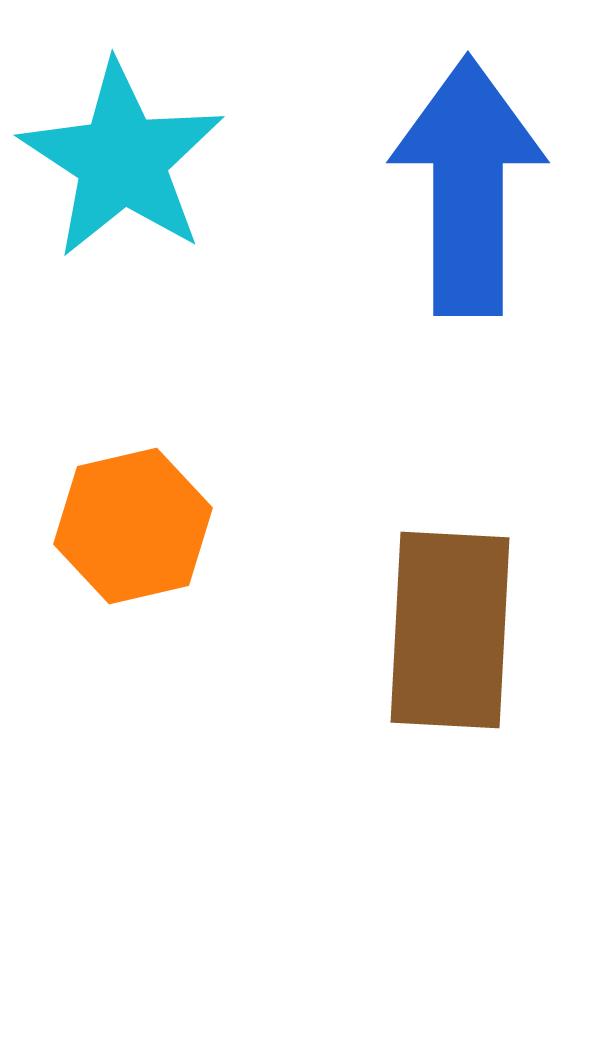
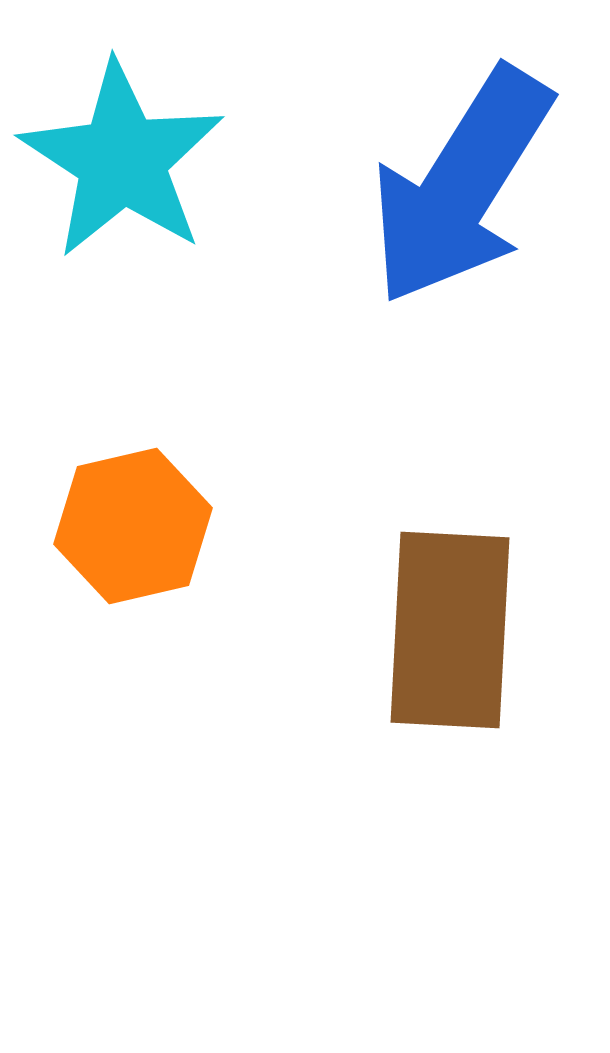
blue arrow: moved 7 px left; rotated 148 degrees counterclockwise
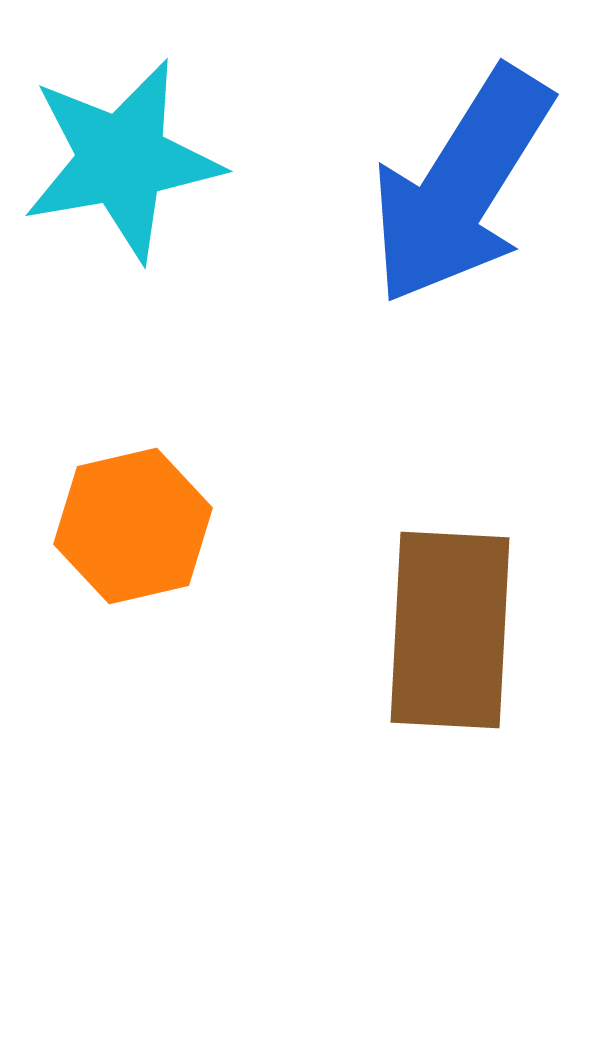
cyan star: rotated 29 degrees clockwise
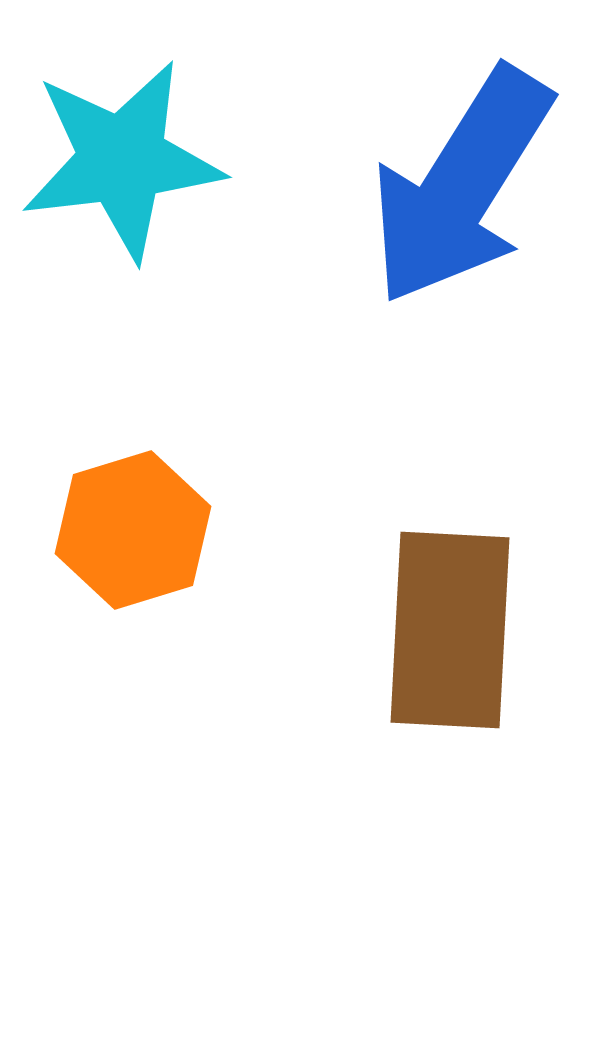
cyan star: rotated 3 degrees clockwise
orange hexagon: moved 4 px down; rotated 4 degrees counterclockwise
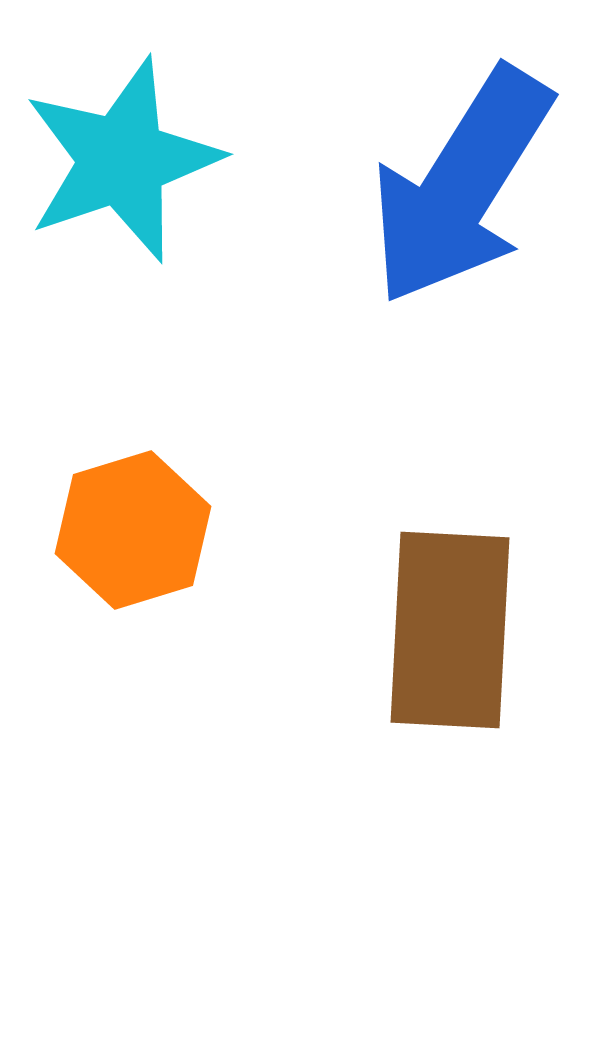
cyan star: rotated 12 degrees counterclockwise
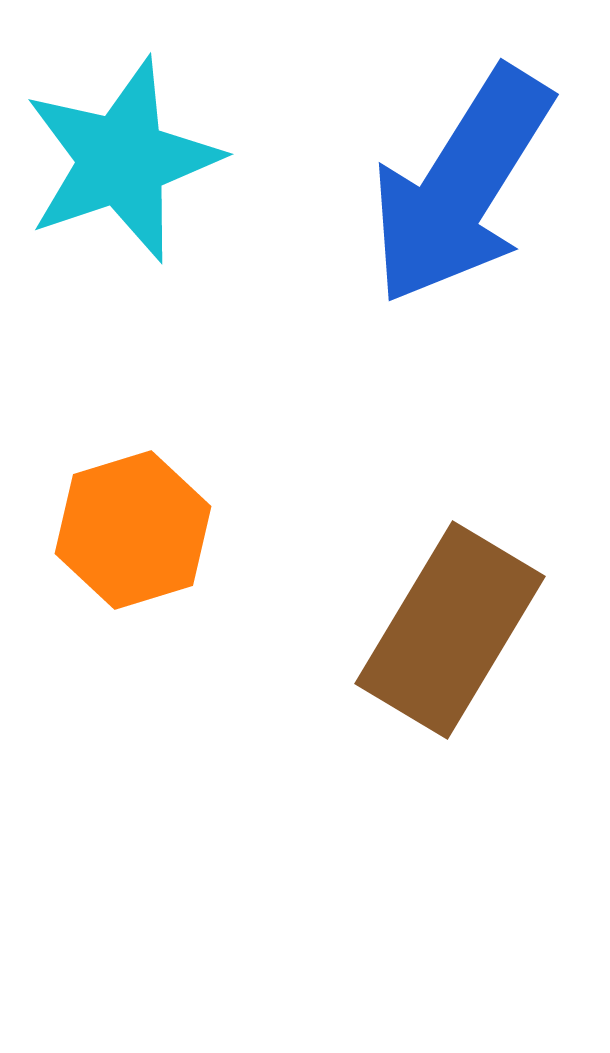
brown rectangle: rotated 28 degrees clockwise
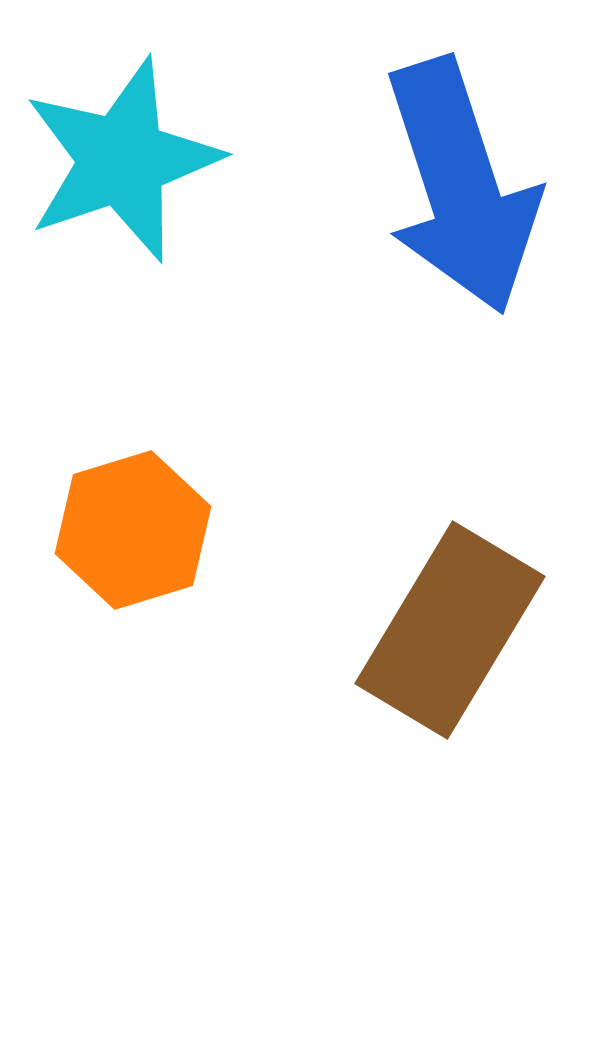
blue arrow: rotated 50 degrees counterclockwise
